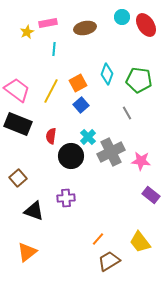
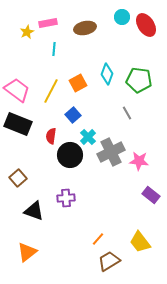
blue square: moved 8 px left, 10 px down
black circle: moved 1 px left, 1 px up
pink star: moved 2 px left
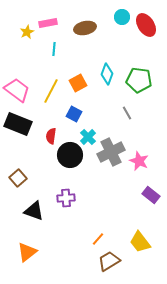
blue square: moved 1 px right, 1 px up; rotated 21 degrees counterclockwise
pink star: rotated 18 degrees clockwise
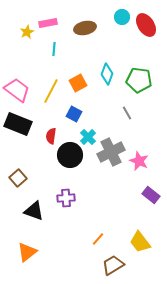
brown trapezoid: moved 4 px right, 4 px down
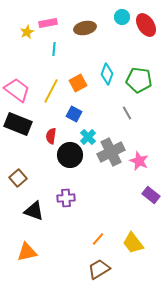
yellow trapezoid: moved 7 px left, 1 px down
orange triangle: rotated 25 degrees clockwise
brown trapezoid: moved 14 px left, 4 px down
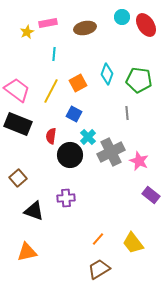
cyan line: moved 5 px down
gray line: rotated 24 degrees clockwise
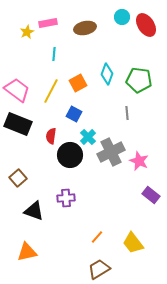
orange line: moved 1 px left, 2 px up
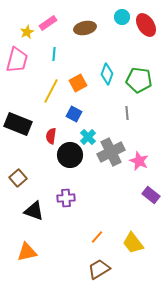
pink rectangle: rotated 24 degrees counterclockwise
pink trapezoid: moved 30 px up; rotated 68 degrees clockwise
